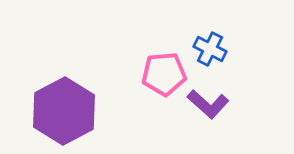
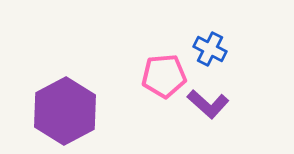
pink pentagon: moved 2 px down
purple hexagon: moved 1 px right
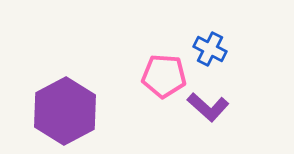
pink pentagon: rotated 9 degrees clockwise
purple L-shape: moved 3 px down
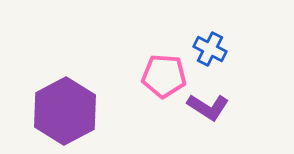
purple L-shape: rotated 9 degrees counterclockwise
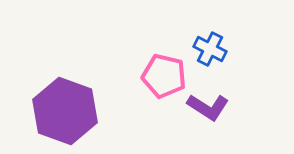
pink pentagon: rotated 9 degrees clockwise
purple hexagon: rotated 12 degrees counterclockwise
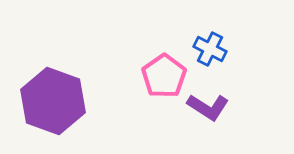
pink pentagon: rotated 24 degrees clockwise
purple hexagon: moved 12 px left, 10 px up
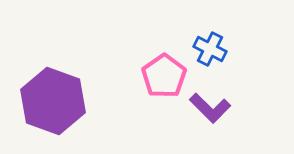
purple L-shape: moved 2 px right, 1 px down; rotated 12 degrees clockwise
